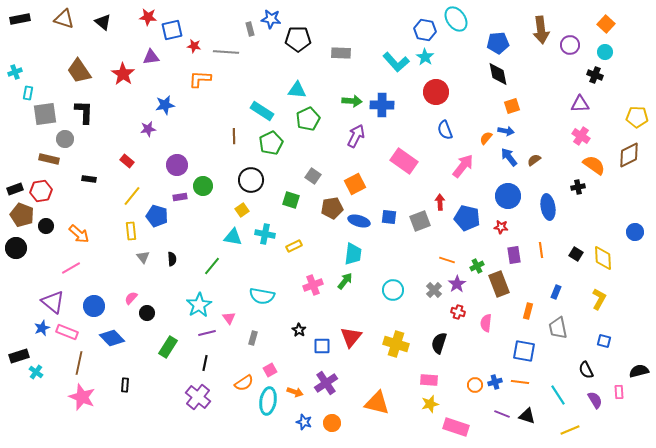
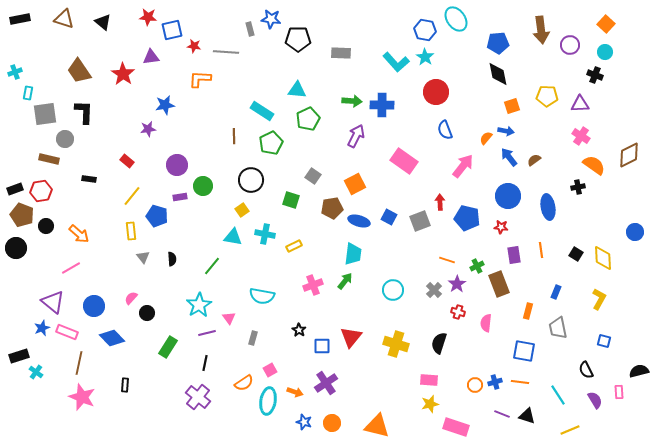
yellow pentagon at (637, 117): moved 90 px left, 21 px up
blue square at (389, 217): rotated 21 degrees clockwise
orange triangle at (377, 403): moved 23 px down
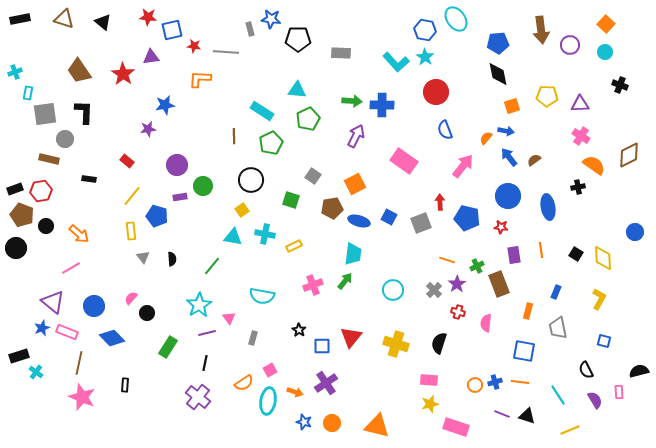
black cross at (595, 75): moved 25 px right, 10 px down
gray square at (420, 221): moved 1 px right, 2 px down
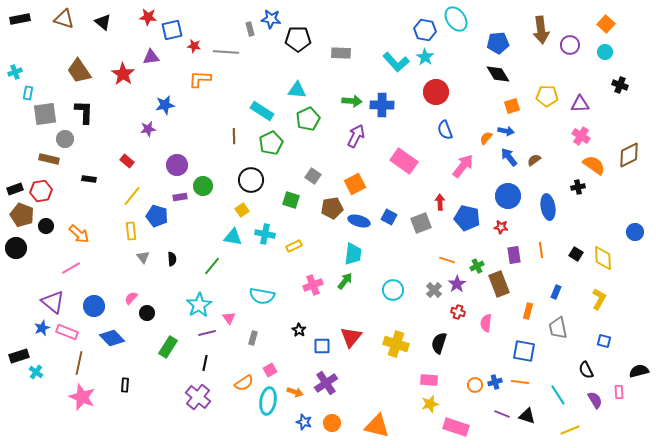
black diamond at (498, 74): rotated 20 degrees counterclockwise
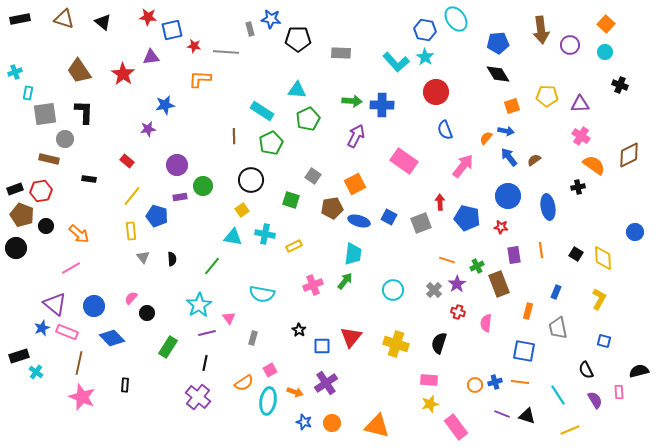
cyan semicircle at (262, 296): moved 2 px up
purple triangle at (53, 302): moved 2 px right, 2 px down
pink rectangle at (456, 427): rotated 35 degrees clockwise
